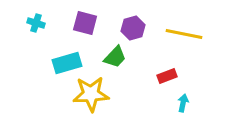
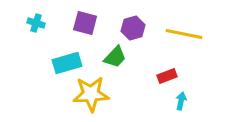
cyan arrow: moved 2 px left, 2 px up
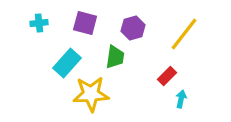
cyan cross: moved 3 px right; rotated 24 degrees counterclockwise
yellow line: rotated 63 degrees counterclockwise
green trapezoid: rotated 35 degrees counterclockwise
cyan rectangle: rotated 32 degrees counterclockwise
red rectangle: rotated 24 degrees counterclockwise
cyan arrow: moved 2 px up
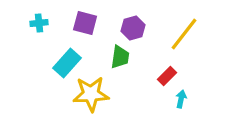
green trapezoid: moved 5 px right
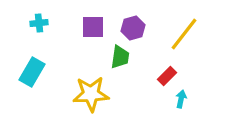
purple square: moved 8 px right, 4 px down; rotated 15 degrees counterclockwise
cyan rectangle: moved 35 px left, 9 px down; rotated 12 degrees counterclockwise
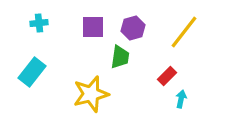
yellow line: moved 2 px up
cyan rectangle: rotated 8 degrees clockwise
yellow star: rotated 12 degrees counterclockwise
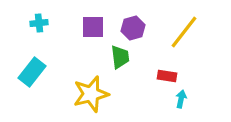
green trapezoid: rotated 15 degrees counterclockwise
red rectangle: rotated 54 degrees clockwise
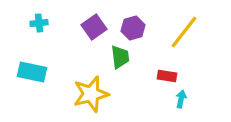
purple square: moved 1 px right; rotated 35 degrees counterclockwise
cyan rectangle: rotated 64 degrees clockwise
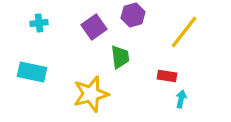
purple hexagon: moved 13 px up
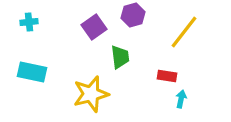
cyan cross: moved 10 px left, 1 px up
